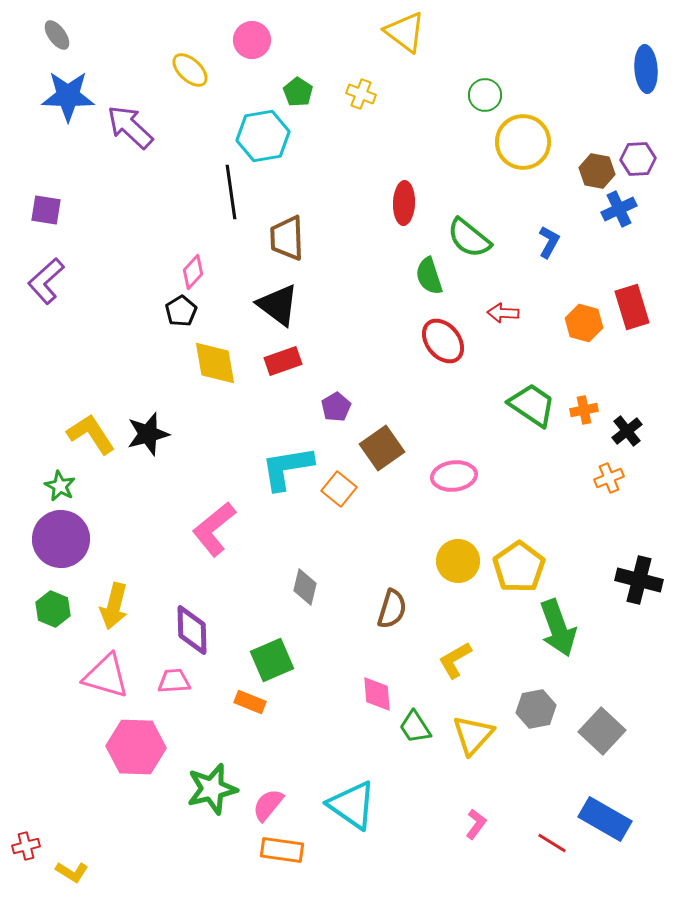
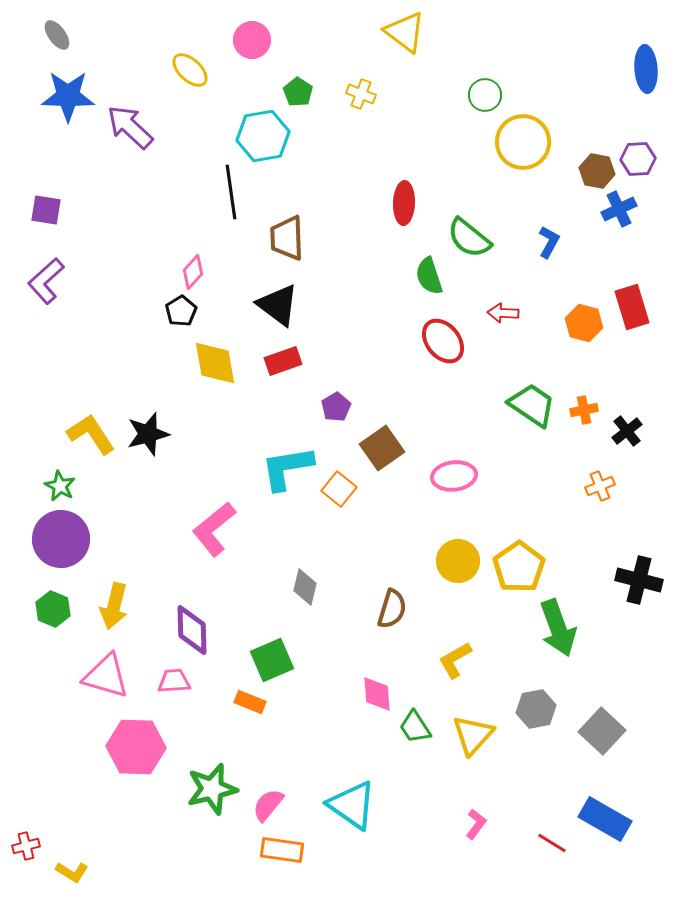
orange cross at (609, 478): moved 9 px left, 8 px down
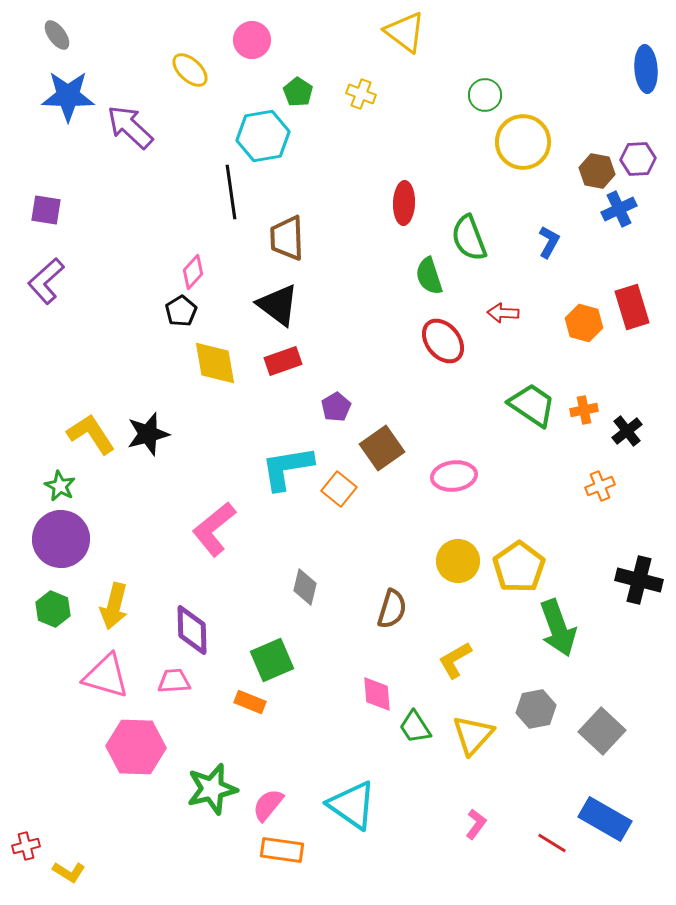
green semicircle at (469, 238): rotated 30 degrees clockwise
yellow L-shape at (72, 872): moved 3 px left
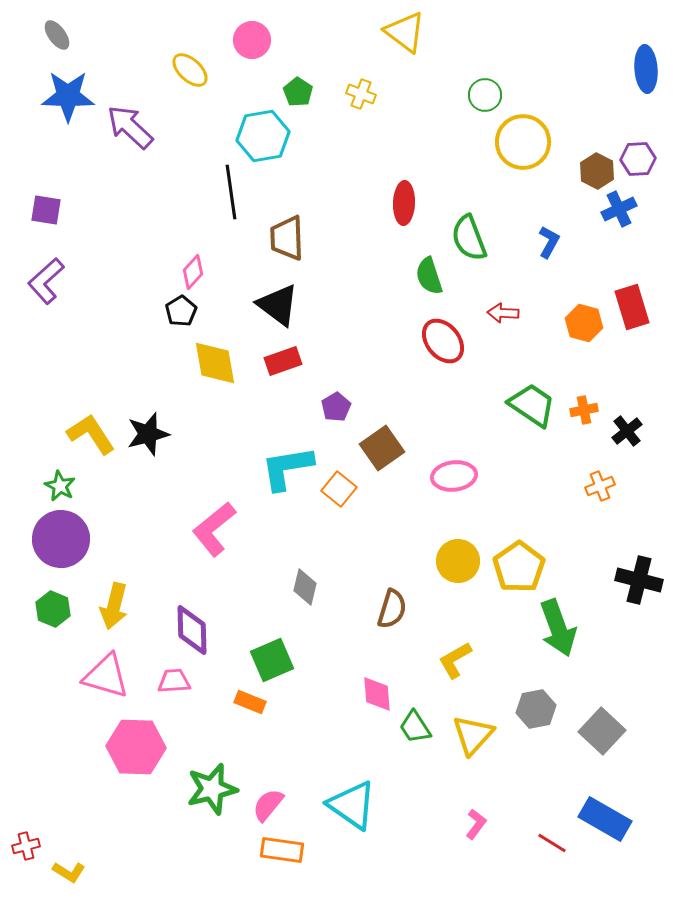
brown hexagon at (597, 171): rotated 16 degrees clockwise
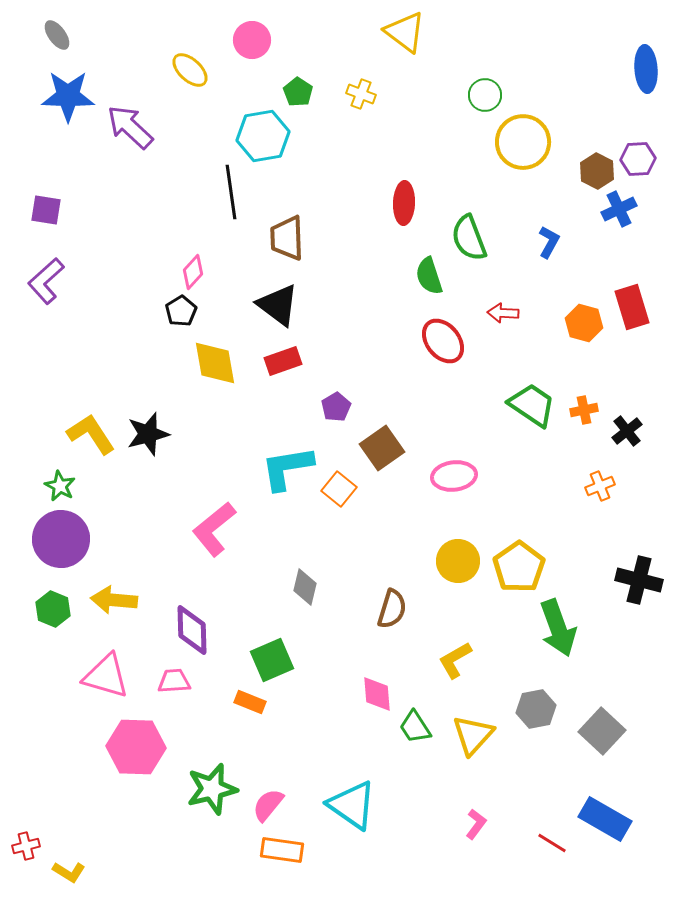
yellow arrow at (114, 606): moved 6 px up; rotated 81 degrees clockwise
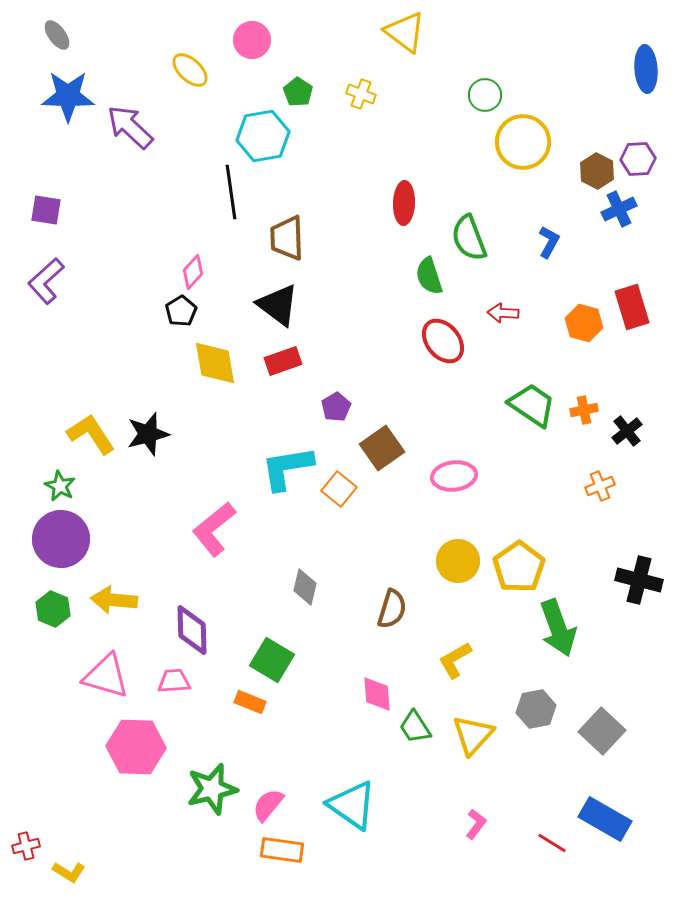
green square at (272, 660): rotated 36 degrees counterclockwise
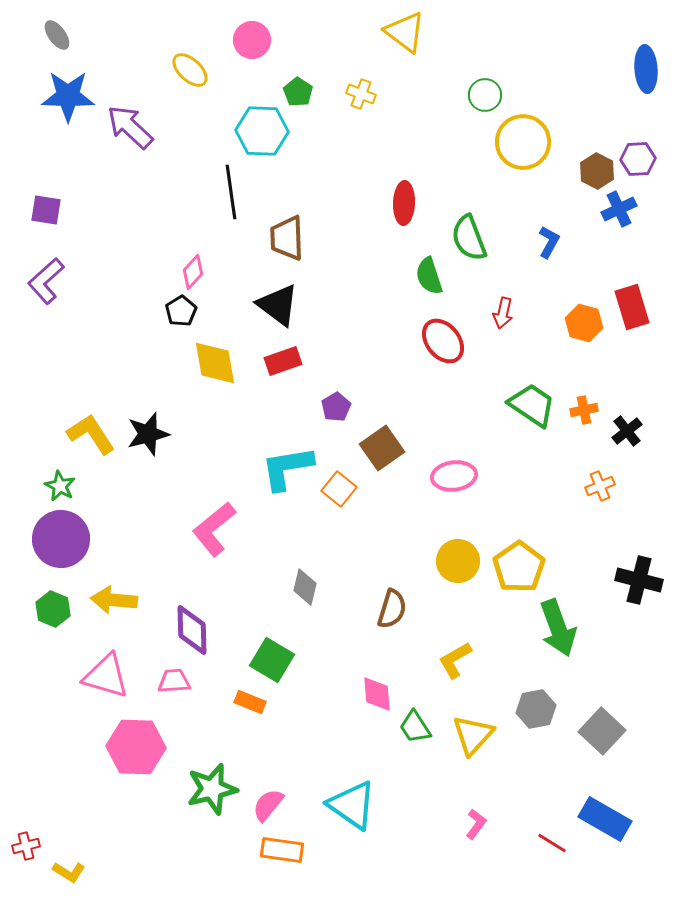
cyan hexagon at (263, 136): moved 1 px left, 5 px up; rotated 12 degrees clockwise
red arrow at (503, 313): rotated 80 degrees counterclockwise
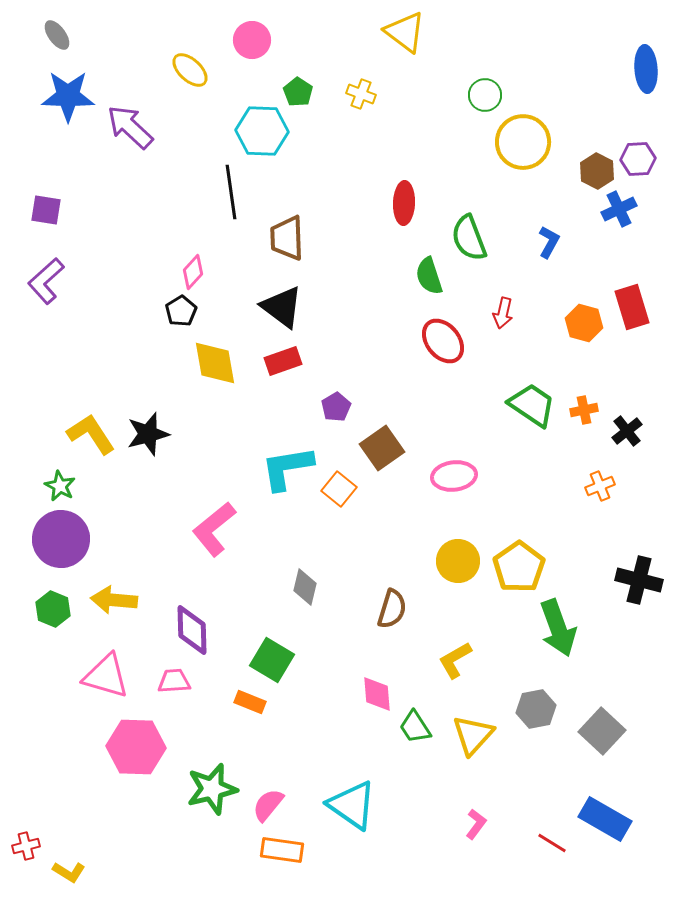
black triangle at (278, 305): moved 4 px right, 2 px down
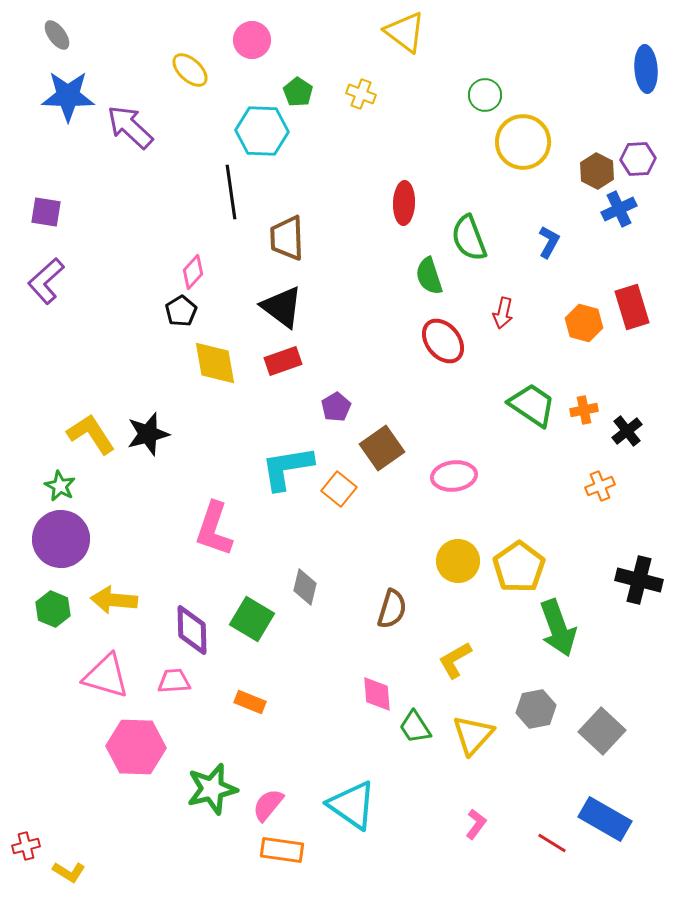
purple square at (46, 210): moved 2 px down
pink L-shape at (214, 529): rotated 32 degrees counterclockwise
green square at (272, 660): moved 20 px left, 41 px up
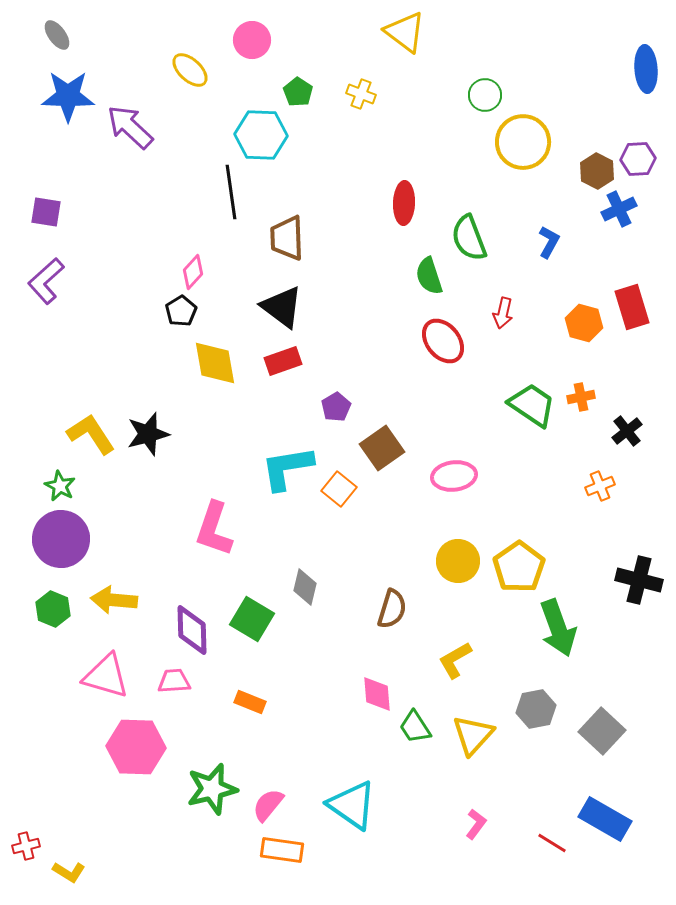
cyan hexagon at (262, 131): moved 1 px left, 4 px down
orange cross at (584, 410): moved 3 px left, 13 px up
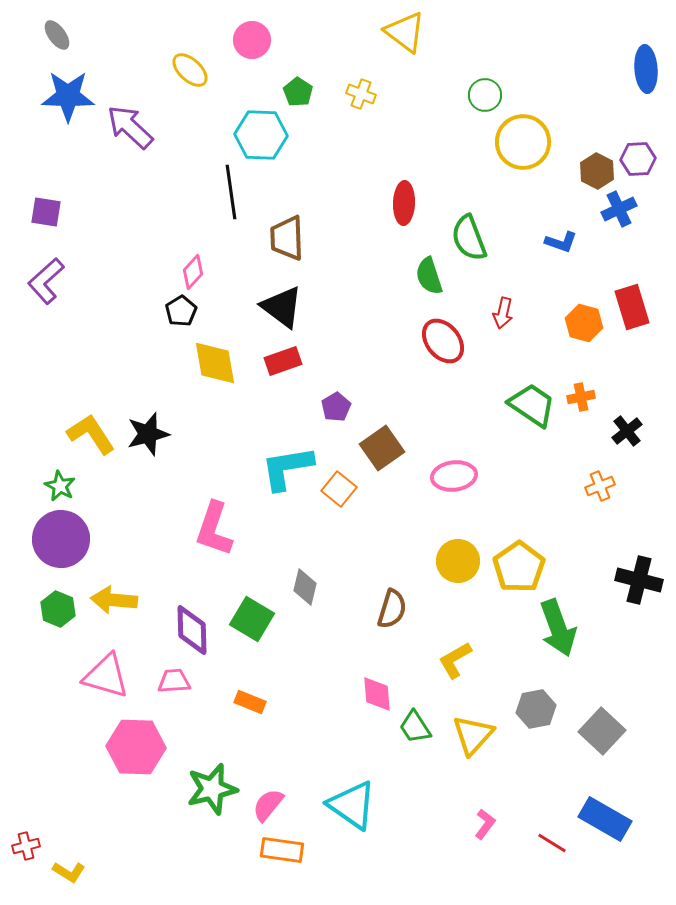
blue L-shape at (549, 242): moved 12 px right; rotated 80 degrees clockwise
green hexagon at (53, 609): moved 5 px right
pink L-shape at (476, 824): moved 9 px right
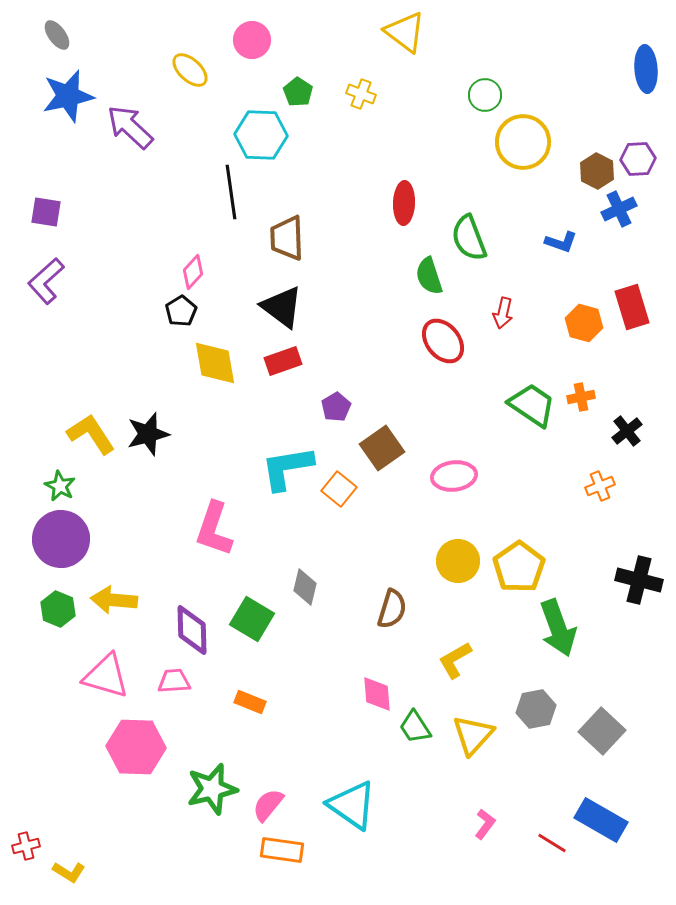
blue star at (68, 96): rotated 14 degrees counterclockwise
blue rectangle at (605, 819): moved 4 px left, 1 px down
